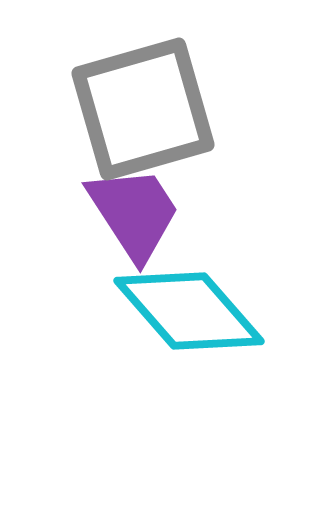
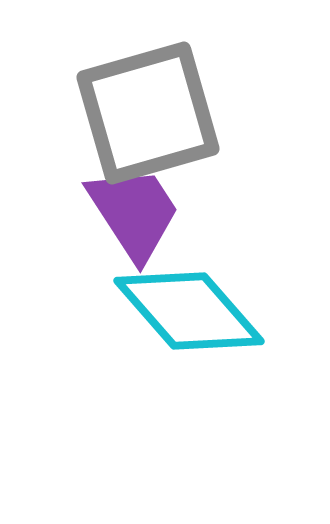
gray square: moved 5 px right, 4 px down
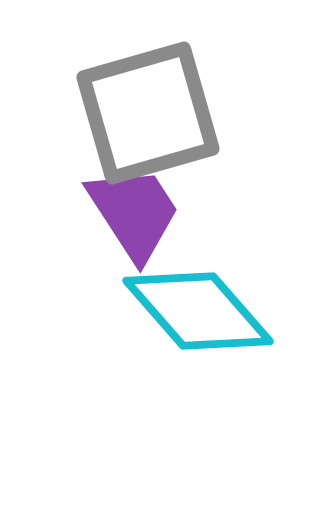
cyan diamond: moved 9 px right
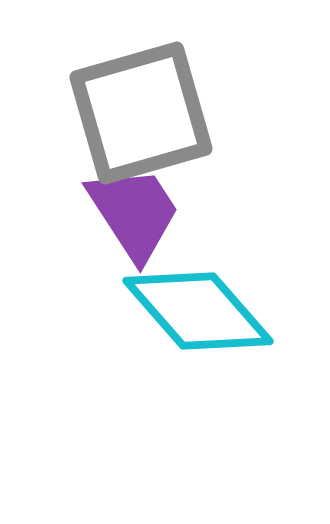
gray square: moved 7 px left
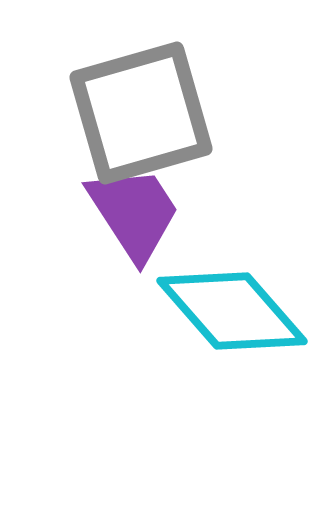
cyan diamond: moved 34 px right
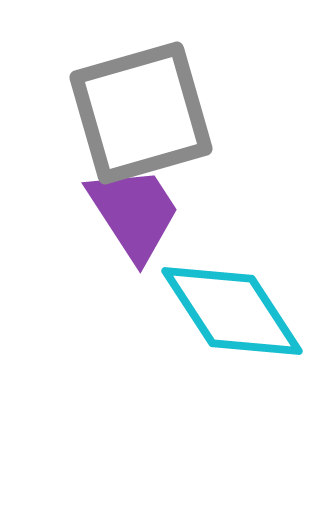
cyan diamond: rotated 8 degrees clockwise
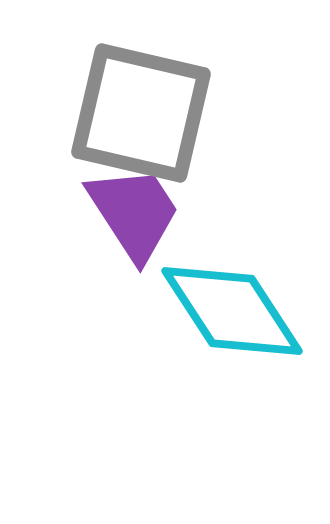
gray square: rotated 29 degrees clockwise
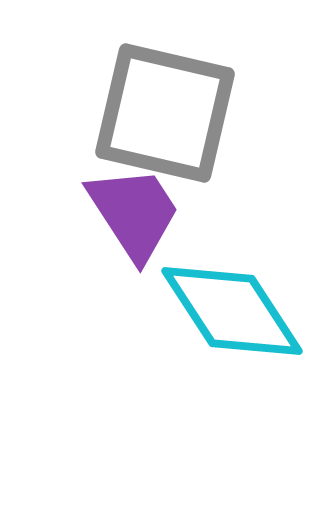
gray square: moved 24 px right
